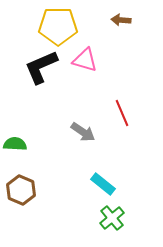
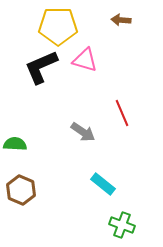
green cross: moved 10 px right, 7 px down; rotated 30 degrees counterclockwise
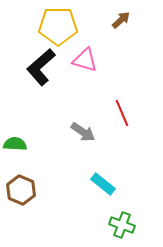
brown arrow: rotated 132 degrees clockwise
black L-shape: rotated 18 degrees counterclockwise
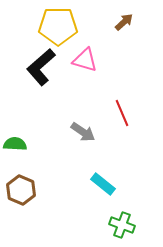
brown arrow: moved 3 px right, 2 px down
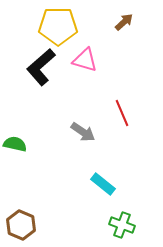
green semicircle: rotated 10 degrees clockwise
brown hexagon: moved 35 px down
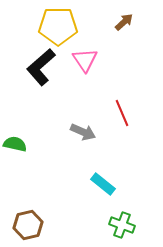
pink triangle: rotated 40 degrees clockwise
gray arrow: rotated 10 degrees counterclockwise
brown hexagon: moved 7 px right; rotated 24 degrees clockwise
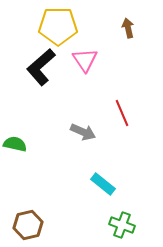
brown arrow: moved 4 px right, 6 px down; rotated 60 degrees counterclockwise
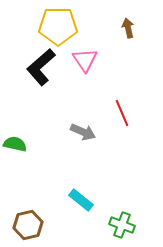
cyan rectangle: moved 22 px left, 16 px down
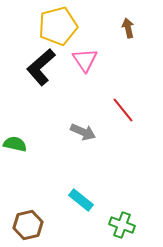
yellow pentagon: rotated 15 degrees counterclockwise
red line: moved 1 px right, 3 px up; rotated 16 degrees counterclockwise
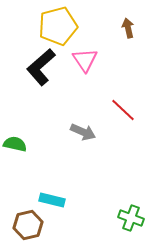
red line: rotated 8 degrees counterclockwise
cyan rectangle: moved 29 px left; rotated 25 degrees counterclockwise
green cross: moved 9 px right, 7 px up
